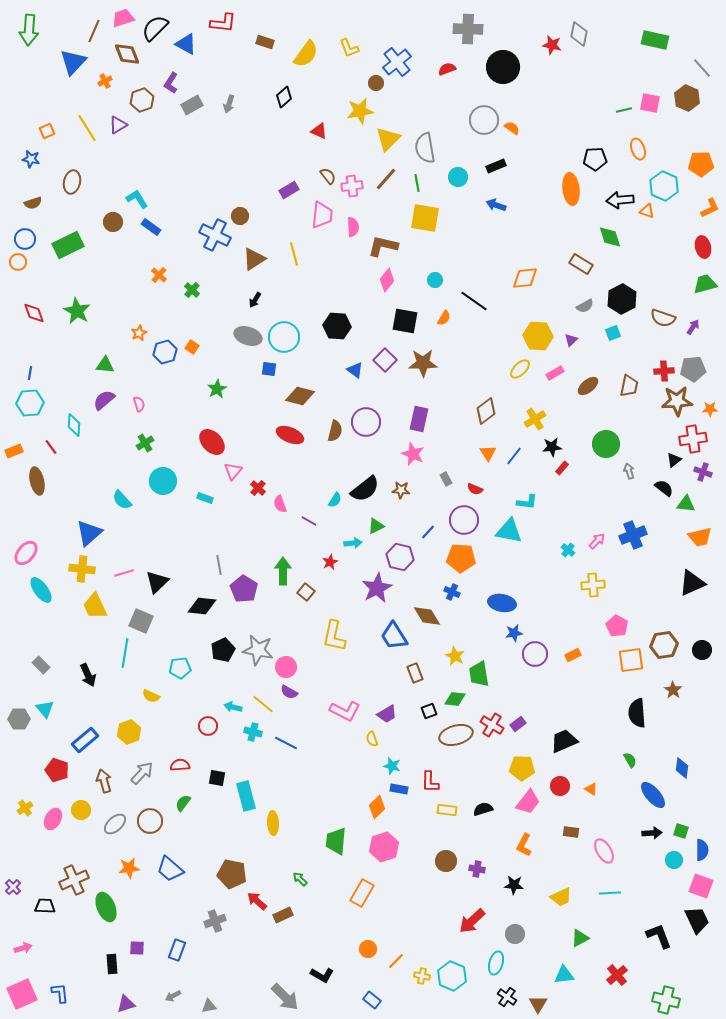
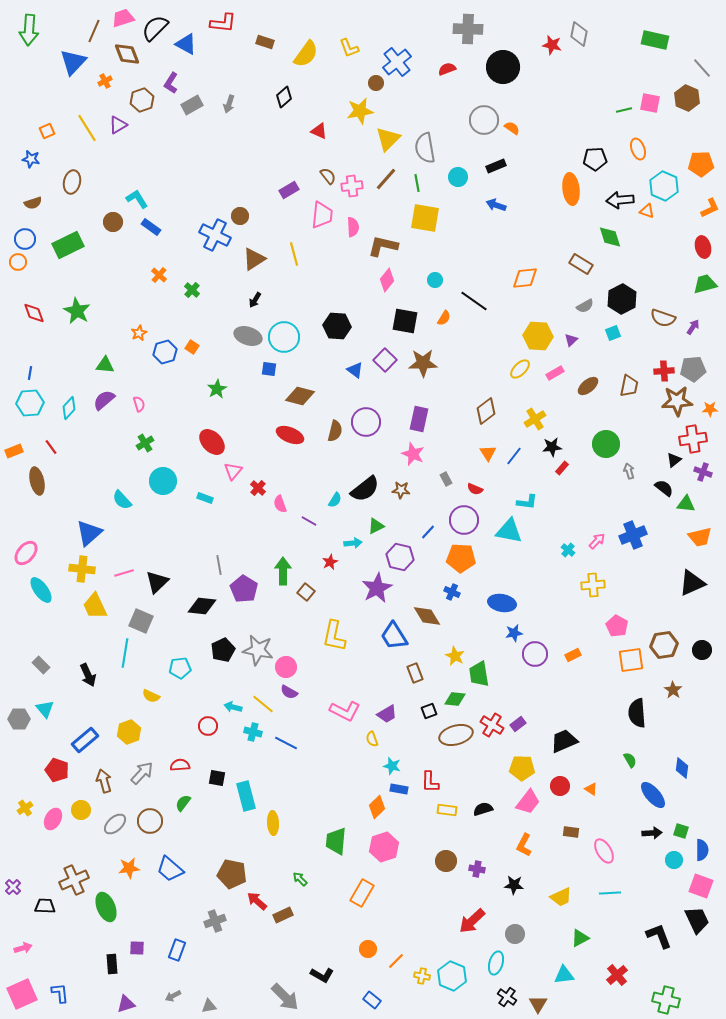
cyan diamond at (74, 425): moved 5 px left, 17 px up; rotated 40 degrees clockwise
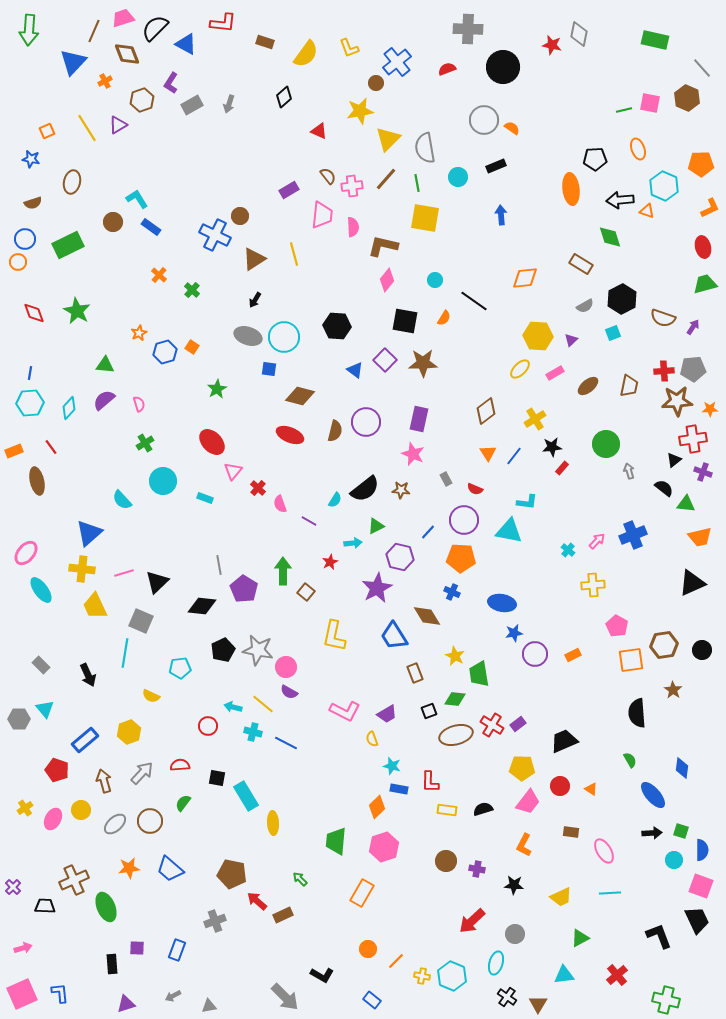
blue arrow at (496, 205): moved 5 px right, 10 px down; rotated 66 degrees clockwise
cyan rectangle at (246, 796): rotated 16 degrees counterclockwise
